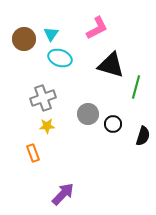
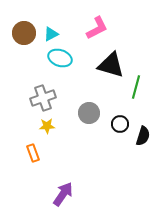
cyan triangle: rotated 28 degrees clockwise
brown circle: moved 6 px up
gray circle: moved 1 px right, 1 px up
black circle: moved 7 px right
purple arrow: rotated 10 degrees counterclockwise
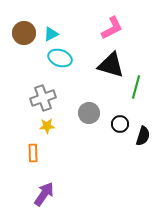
pink L-shape: moved 15 px right
orange rectangle: rotated 18 degrees clockwise
purple arrow: moved 19 px left
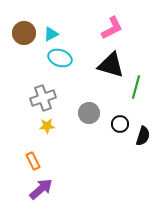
orange rectangle: moved 8 px down; rotated 24 degrees counterclockwise
purple arrow: moved 3 px left, 5 px up; rotated 15 degrees clockwise
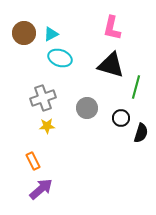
pink L-shape: rotated 130 degrees clockwise
gray circle: moved 2 px left, 5 px up
black circle: moved 1 px right, 6 px up
black semicircle: moved 2 px left, 3 px up
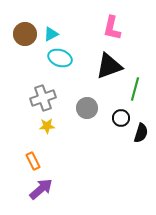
brown circle: moved 1 px right, 1 px down
black triangle: moved 2 px left, 1 px down; rotated 36 degrees counterclockwise
green line: moved 1 px left, 2 px down
